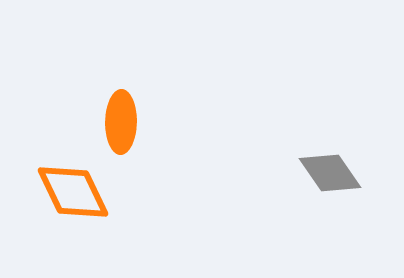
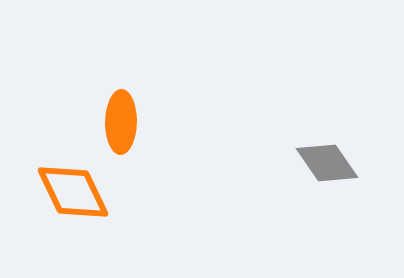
gray diamond: moved 3 px left, 10 px up
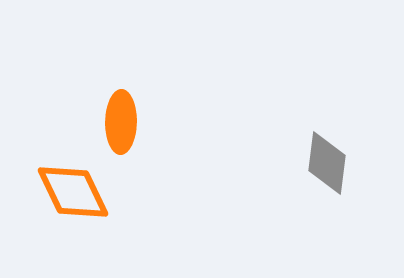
gray diamond: rotated 42 degrees clockwise
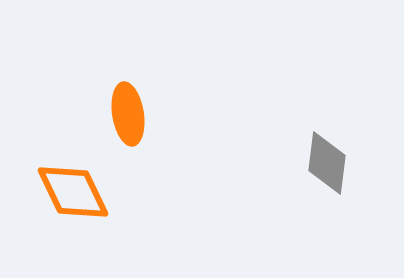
orange ellipse: moved 7 px right, 8 px up; rotated 10 degrees counterclockwise
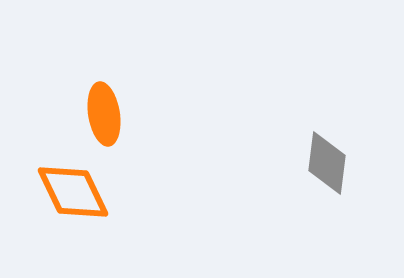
orange ellipse: moved 24 px left
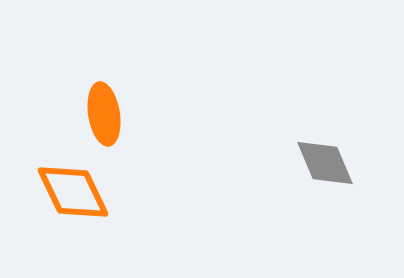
gray diamond: moved 2 px left; rotated 30 degrees counterclockwise
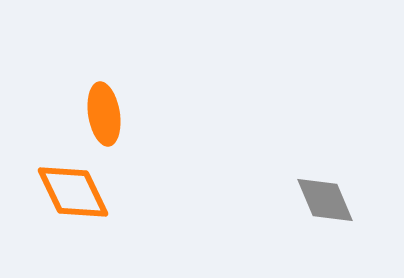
gray diamond: moved 37 px down
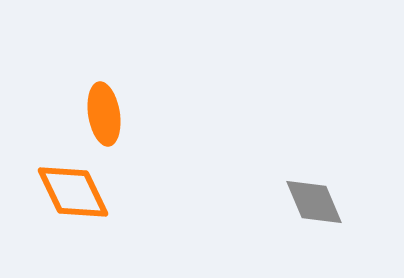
gray diamond: moved 11 px left, 2 px down
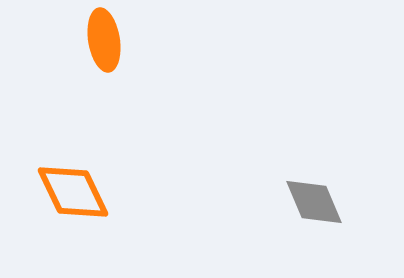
orange ellipse: moved 74 px up
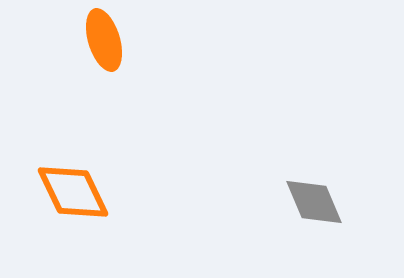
orange ellipse: rotated 8 degrees counterclockwise
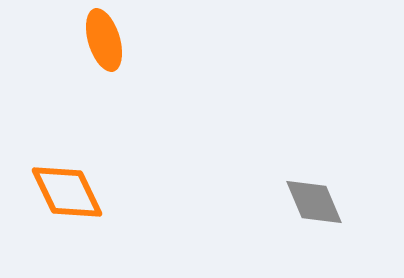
orange diamond: moved 6 px left
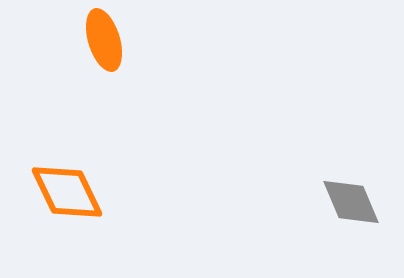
gray diamond: moved 37 px right
